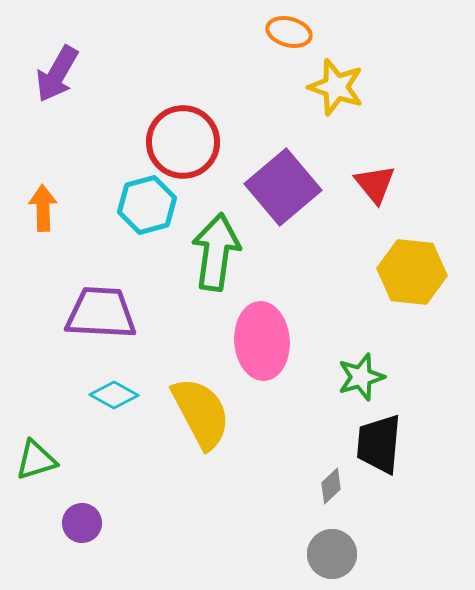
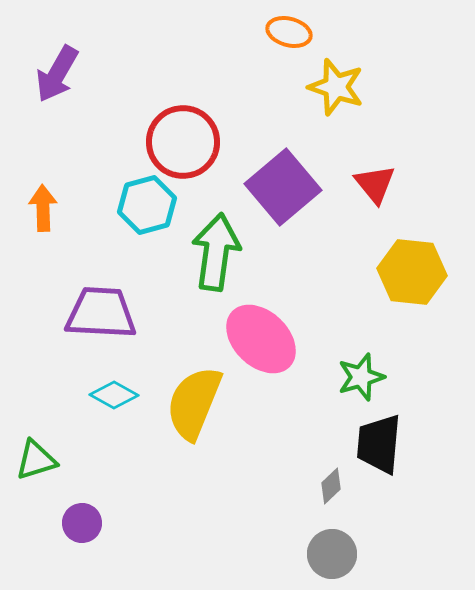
pink ellipse: moved 1 px left, 2 px up; rotated 42 degrees counterclockwise
yellow semicircle: moved 7 px left, 10 px up; rotated 130 degrees counterclockwise
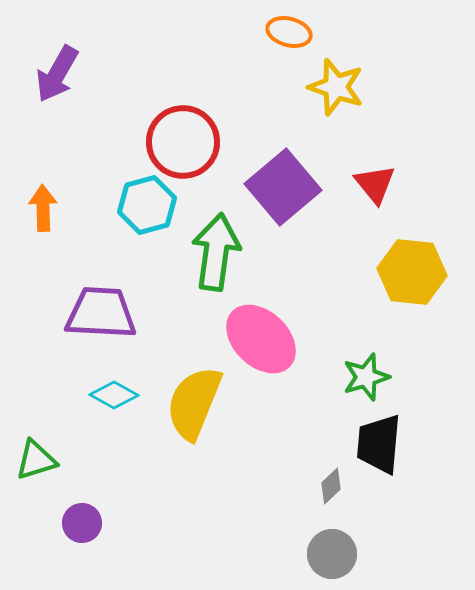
green star: moved 5 px right
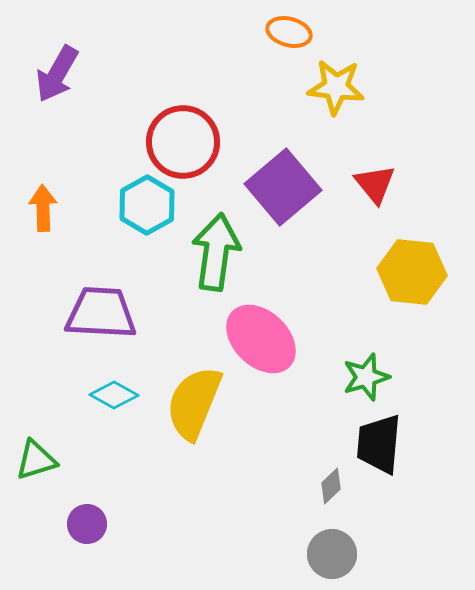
yellow star: rotated 12 degrees counterclockwise
cyan hexagon: rotated 14 degrees counterclockwise
purple circle: moved 5 px right, 1 px down
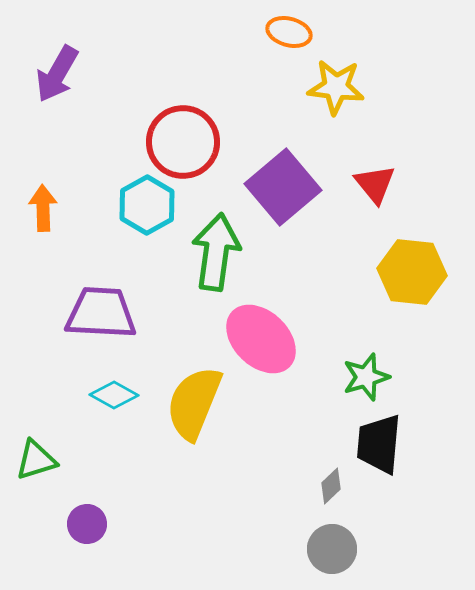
gray circle: moved 5 px up
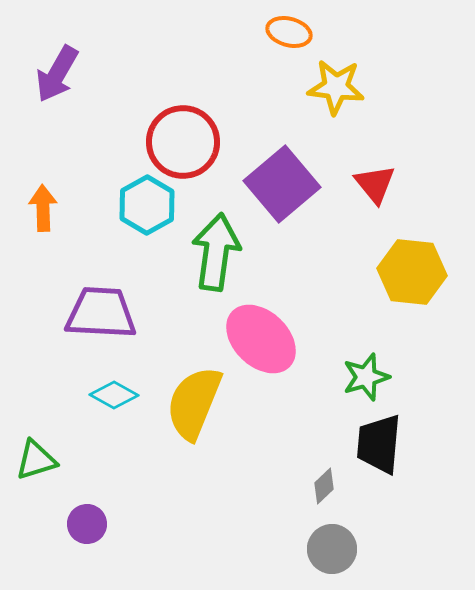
purple square: moved 1 px left, 3 px up
gray diamond: moved 7 px left
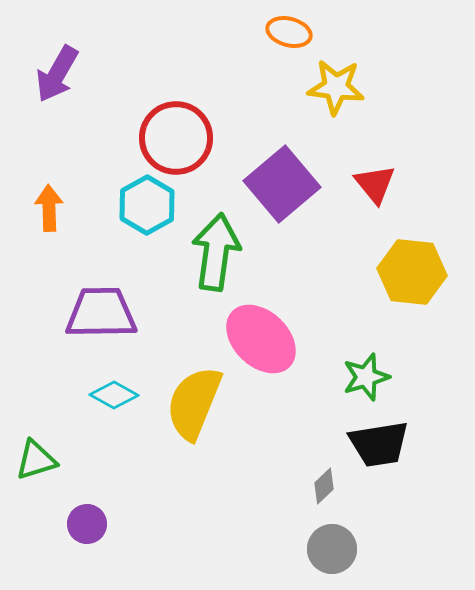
red circle: moved 7 px left, 4 px up
orange arrow: moved 6 px right
purple trapezoid: rotated 4 degrees counterclockwise
black trapezoid: rotated 104 degrees counterclockwise
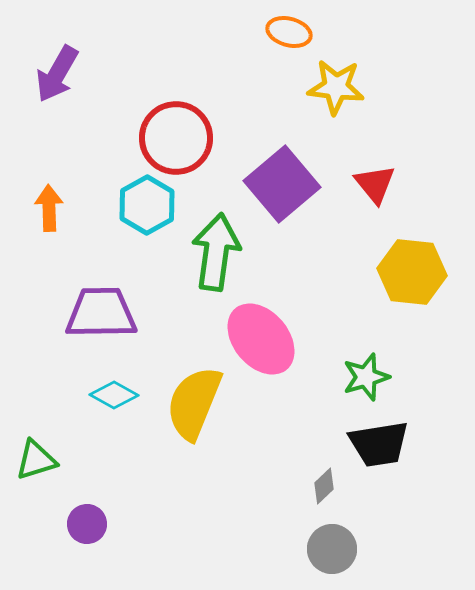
pink ellipse: rotated 6 degrees clockwise
